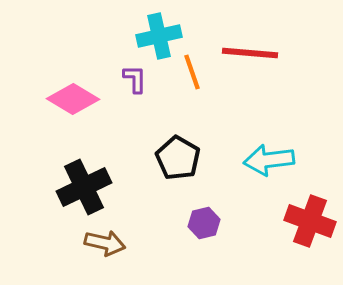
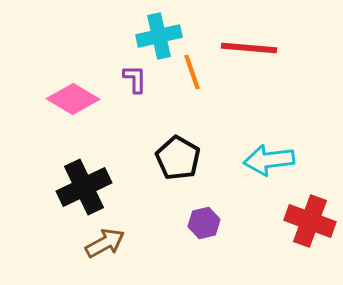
red line: moved 1 px left, 5 px up
brown arrow: rotated 42 degrees counterclockwise
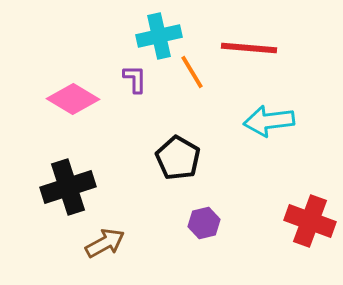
orange line: rotated 12 degrees counterclockwise
cyan arrow: moved 39 px up
black cross: moved 16 px left; rotated 8 degrees clockwise
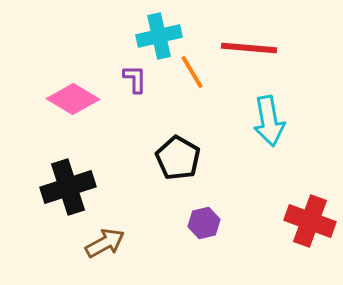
cyan arrow: rotated 93 degrees counterclockwise
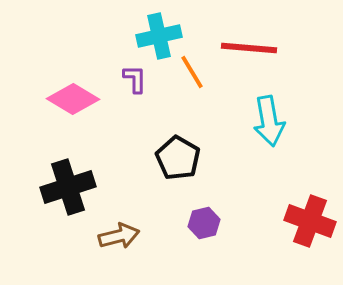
brown arrow: moved 14 px right, 7 px up; rotated 15 degrees clockwise
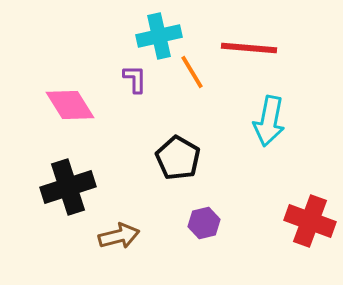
pink diamond: moved 3 px left, 6 px down; rotated 27 degrees clockwise
cyan arrow: rotated 21 degrees clockwise
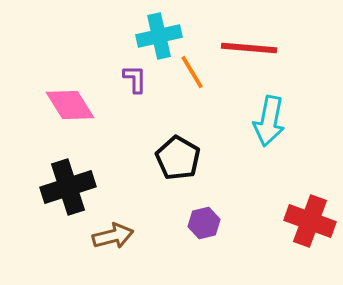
brown arrow: moved 6 px left
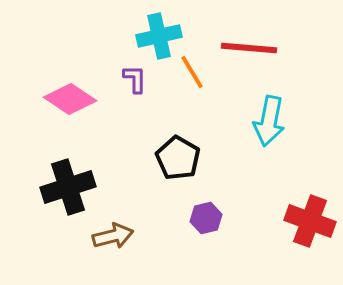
pink diamond: moved 6 px up; rotated 24 degrees counterclockwise
purple hexagon: moved 2 px right, 5 px up
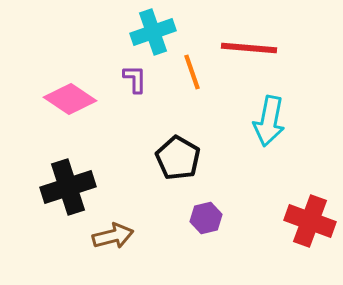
cyan cross: moved 6 px left, 4 px up; rotated 6 degrees counterclockwise
orange line: rotated 12 degrees clockwise
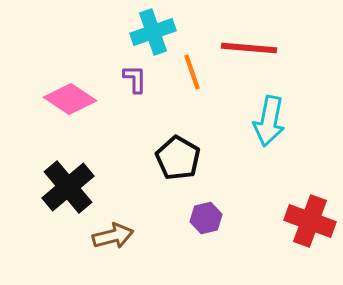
black cross: rotated 22 degrees counterclockwise
